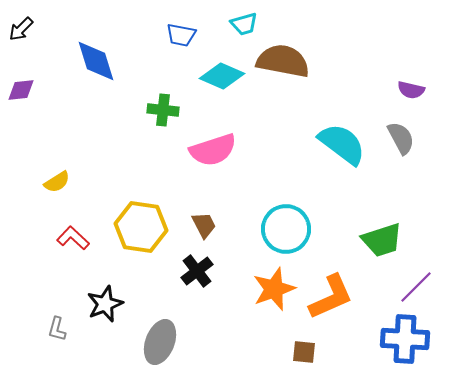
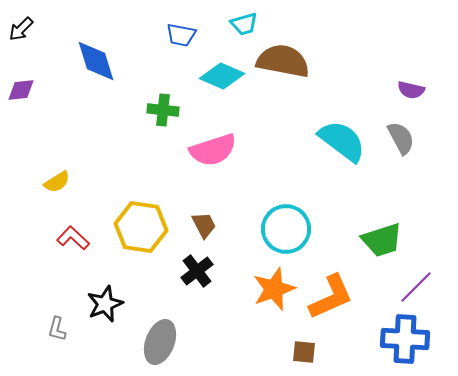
cyan semicircle: moved 3 px up
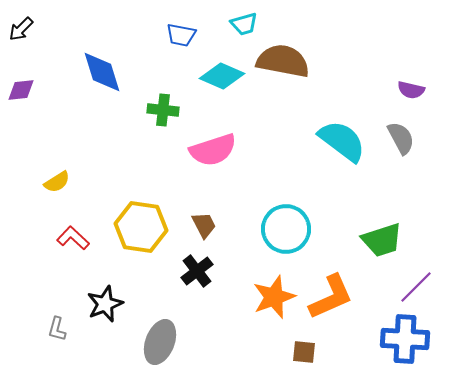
blue diamond: moved 6 px right, 11 px down
orange star: moved 8 px down
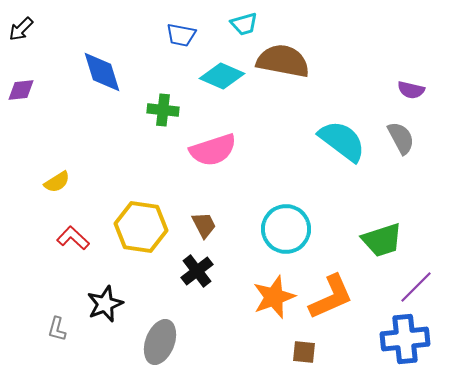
blue cross: rotated 9 degrees counterclockwise
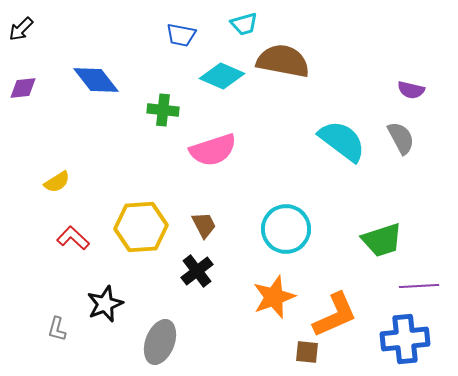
blue diamond: moved 6 px left, 8 px down; rotated 21 degrees counterclockwise
purple diamond: moved 2 px right, 2 px up
yellow hexagon: rotated 12 degrees counterclockwise
purple line: moved 3 px right, 1 px up; rotated 42 degrees clockwise
orange L-shape: moved 4 px right, 18 px down
brown square: moved 3 px right
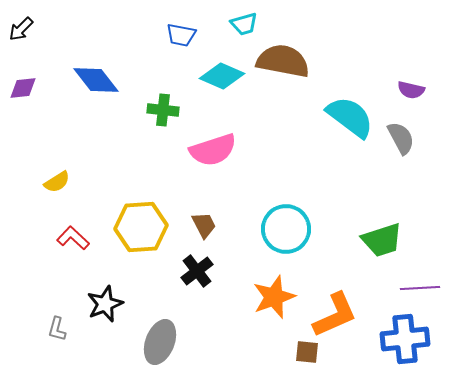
cyan semicircle: moved 8 px right, 24 px up
purple line: moved 1 px right, 2 px down
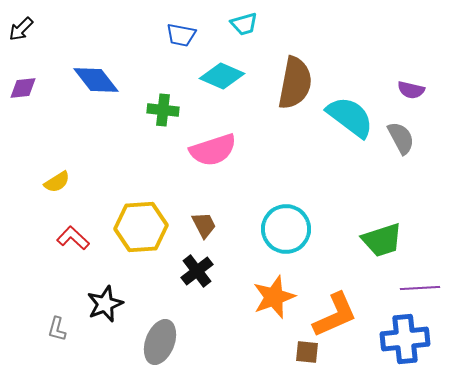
brown semicircle: moved 12 px right, 22 px down; rotated 90 degrees clockwise
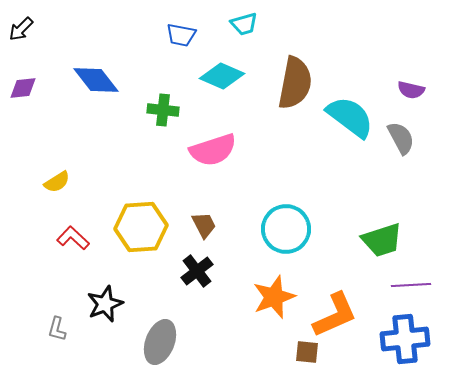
purple line: moved 9 px left, 3 px up
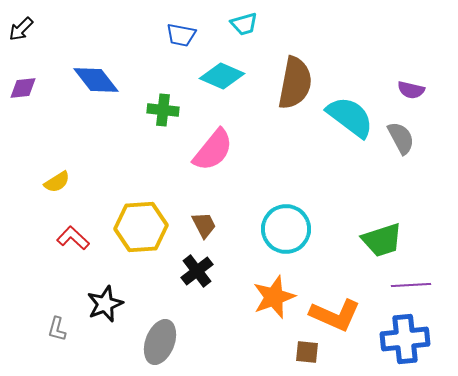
pink semicircle: rotated 33 degrees counterclockwise
orange L-shape: rotated 48 degrees clockwise
